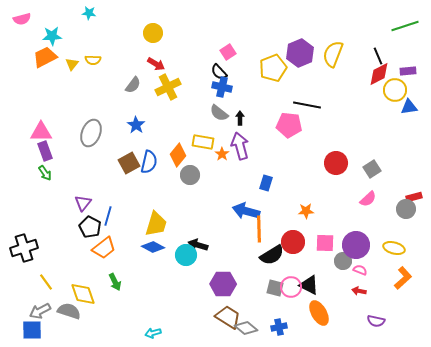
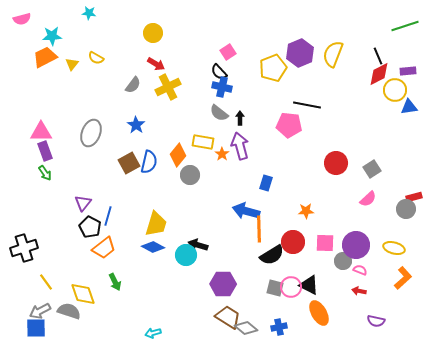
yellow semicircle at (93, 60): moved 3 px right, 2 px up; rotated 28 degrees clockwise
blue square at (32, 330): moved 4 px right, 2 px up
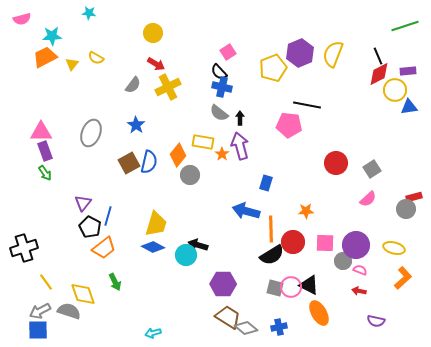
orange line at (259, 229): moved 12 px right
blue square at (36, 328): moved 2 px right, 2 px down
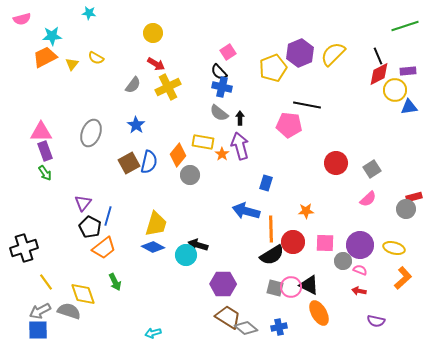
yellow semicircle at (333, 54): rotated 24 degrees clockwise
purple circle at (356, 245): moved 4 px right
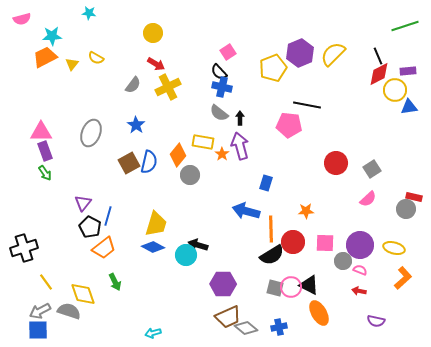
red rectangle at (414, 197): rotated 28 degrees clockwise
brown trapezoid at (228, 317): rotated 124 degrees clockwise
